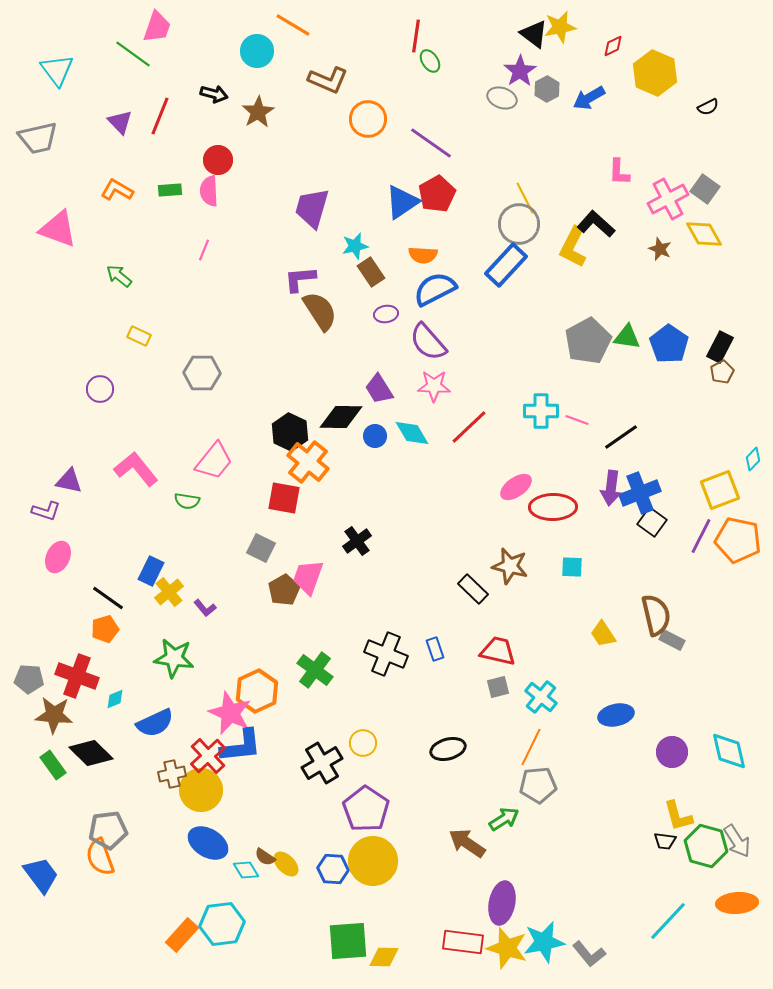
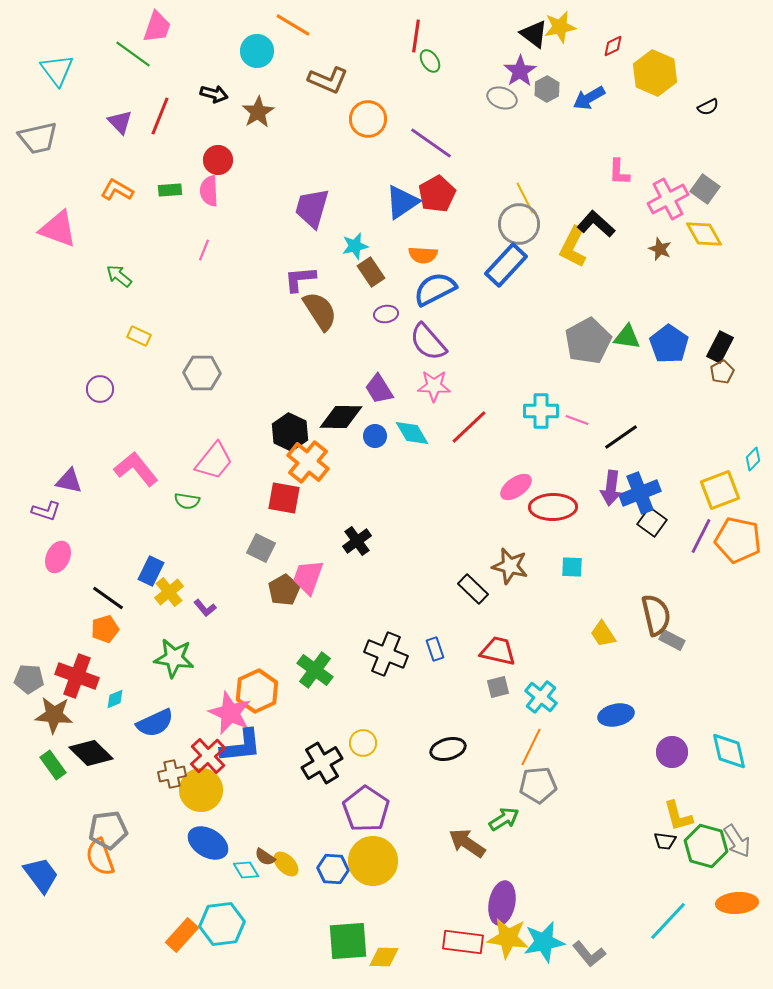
yellow star at (507, 948): moved 1 px right, 10 px up; rotated 9 degrees counterclockwise
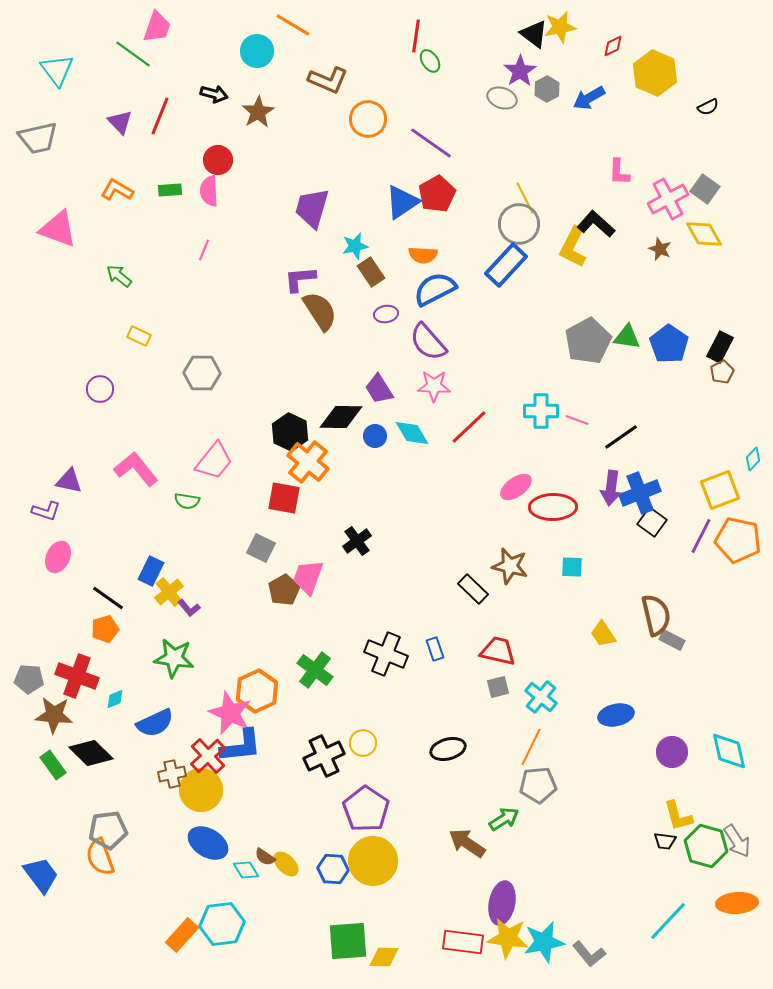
purple L-shape at (205, 608): moved 16 px left
black cross at (322, 763): moved 2 px right, 7 px up; rotated 6 degrees clockwise
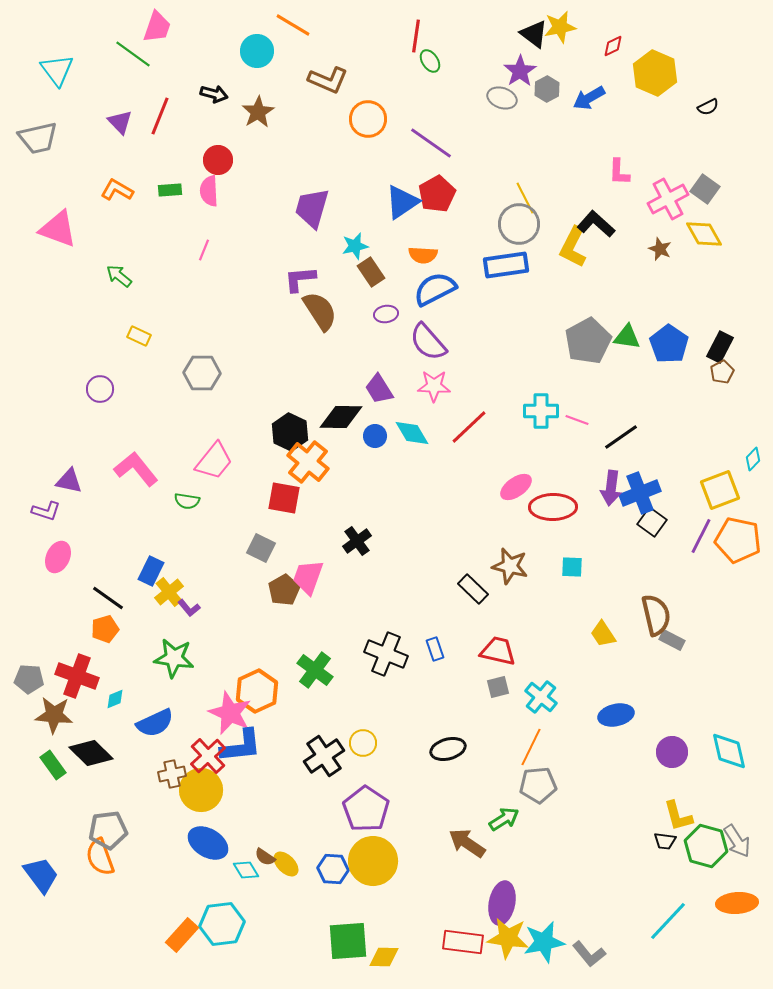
blue rectangle at (506, 265): rotated 39 degrees clockwise
black cross at (324, 756): rotated 9 degrees counterclockwise
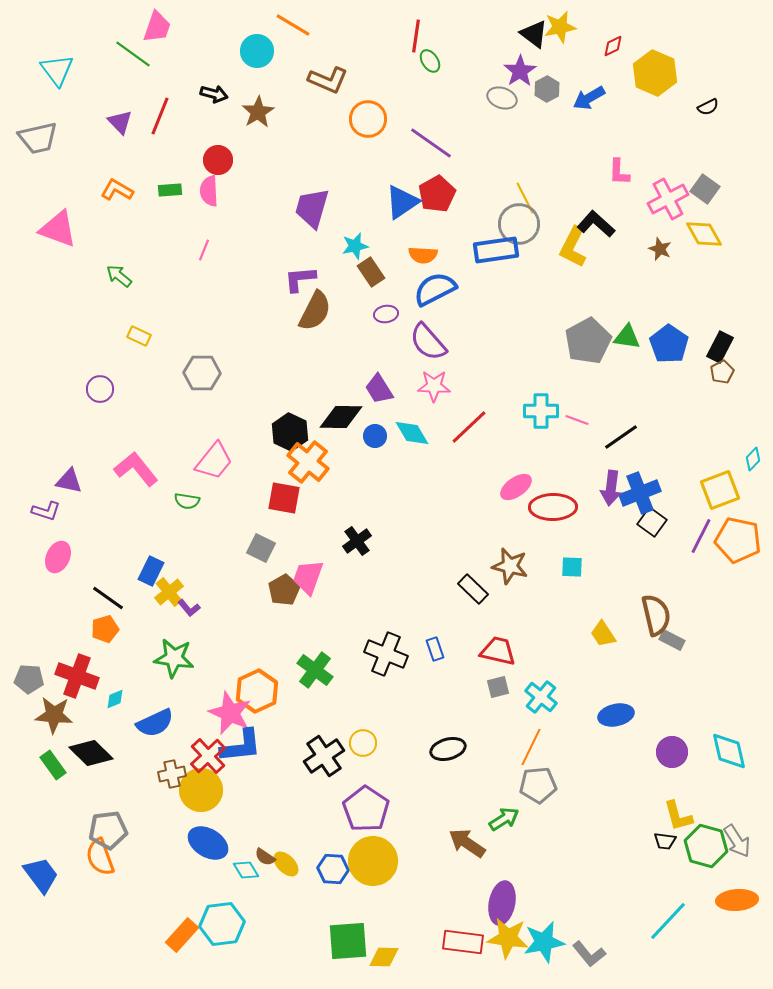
blue rectangle at (506, 265): moved 10 px left, 15 px up
brown semicircle at (320, 311): moved 5 px left; rotated 60 degrees clockwise
orange ellipse at (737, 903): moved 3 px up
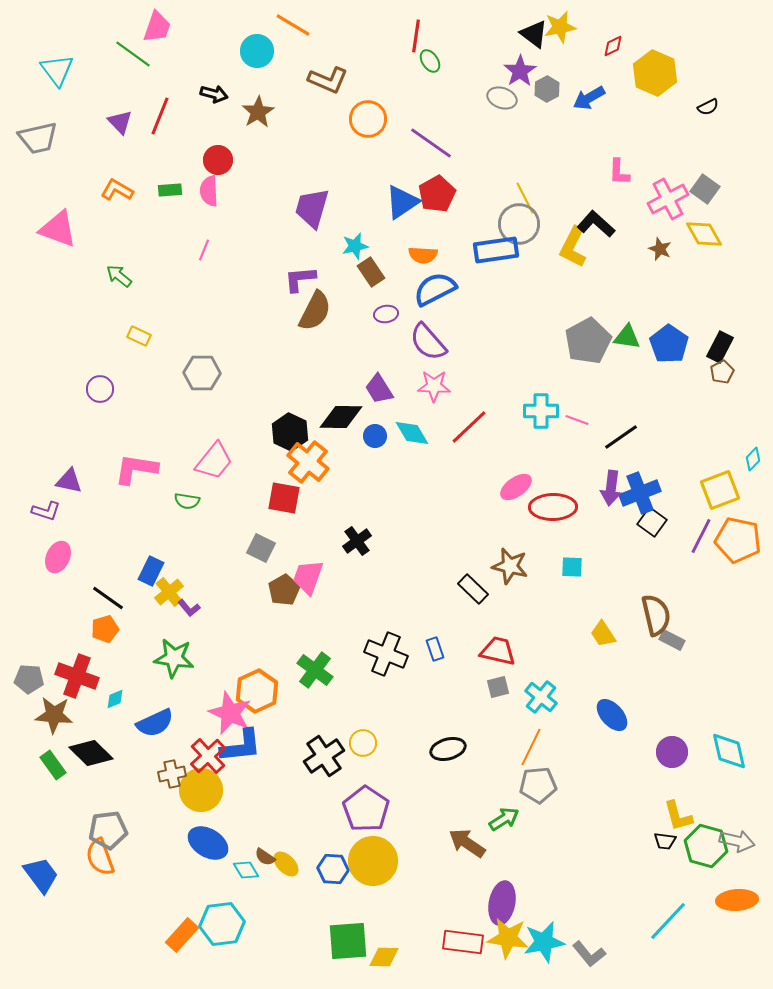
pink L-shape at (136, 469): rotated 42 degrees counterclockwise
blue ellipse at (616, 715): moved 4 px left; rotated 60 degrees clockwise
gray arrow at (737, 841): rotated 44 degrees counterclockwise
